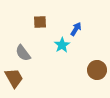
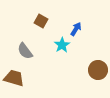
brown square: moved 1 px right, 1 px up; rotated 32 degrees clockwise
gray semicircle: moved 2 px right, 2 px up
brown circle: moved 1 px right
brown trapezoid: rotated 45 degrees counterclockwise
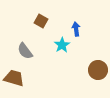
blue arrow: rotated 40 degrees counterclockwise
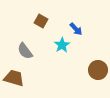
blue arrow: rotated 144 degrees clockwise
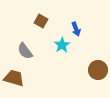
blue arrow: rotated 24 degrees clockwise
